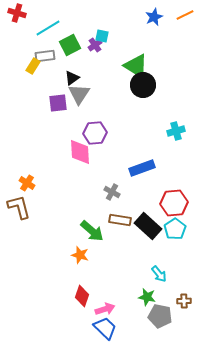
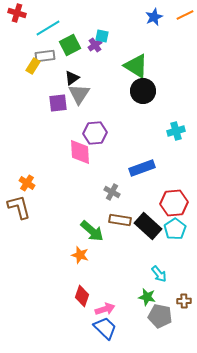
black circle: moved 6 px down
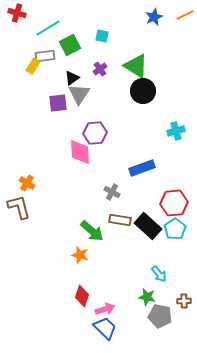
purple cross: moved 5 px right, 24 px down
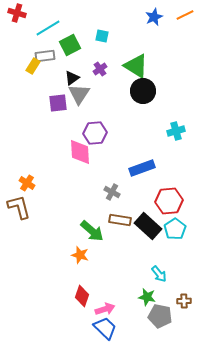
red hexagon: moved 5 px left, 2 px up
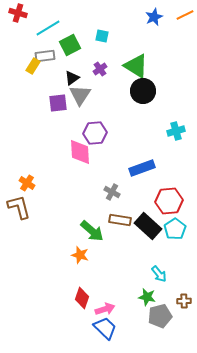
red cross: moved 1 px right
gray triangle: moved 1 px right, 1 px down
red diamond: moved 2 px down
gray pentagon: rotated 25 degrees counterclockwise
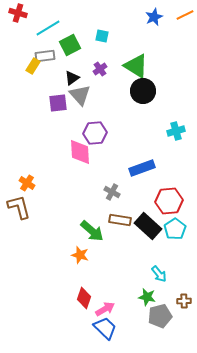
gray triangle: rotated 15 degrees counterclockwise
red diamond: moved 2 px right
pink arrow: rotated 12 degrees counterclockwise
